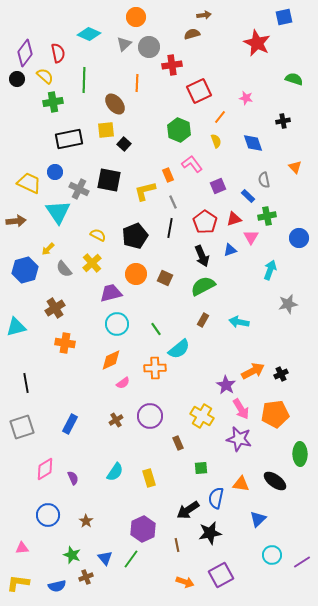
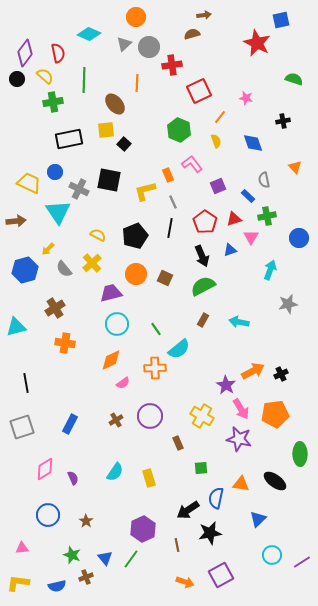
blue square at (284, 17): moved 3 px left, 3 px down
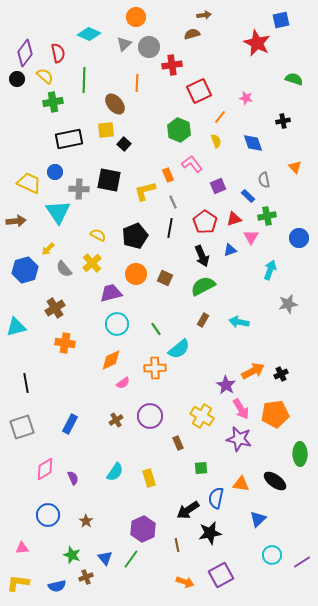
gray cross at (79, 189): rotated 24 degrees counterclockwise
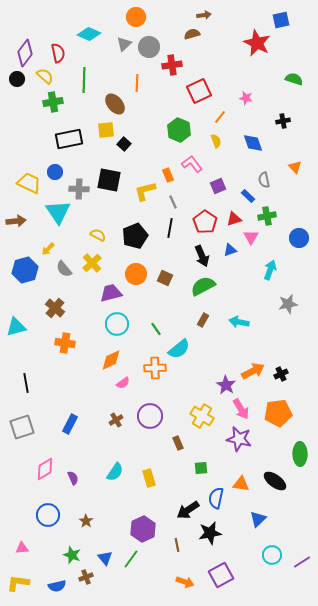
brown cross at (55, 308): rotated 18 degrees counterclockwise
orange pentagon at (275, 414): moved 3 px right, 1 px up
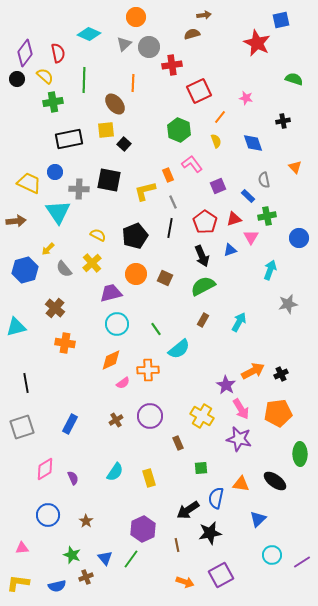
orange line at (137, 83): moved 4 px left
cyan arrow at (239, 322): rotated 108 degrees clockwise
orange cross at (155, 368): moved 7 px left, 2 px down
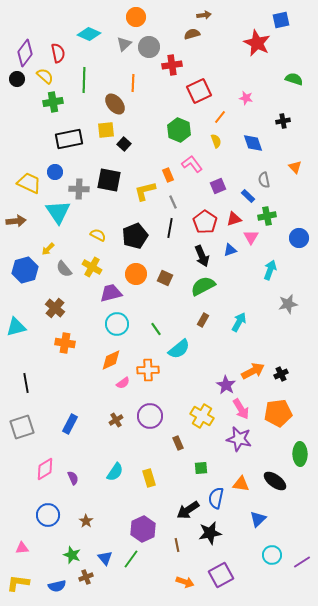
yellow cross at (92, 263): moved 4 px down; rotated 18 degrees counterclockwise
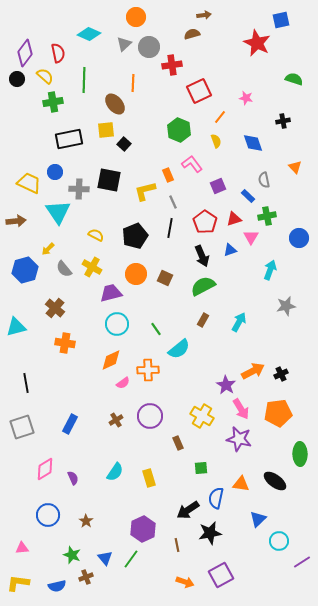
yellow semicircle at (98, 235): moved 2 px left
gray star at (288, 304): moved 2 px left, 2 px down
cyan circle at (272, 555): moved 7 px right, 14 px up
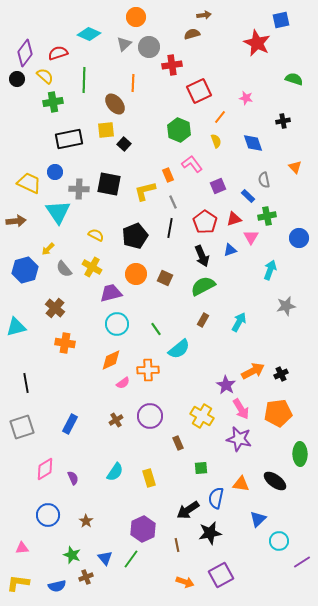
red semicircle at (58, 53): rotated 96 degrees counterclockwise
black square at (109, 180): moved 4 px down
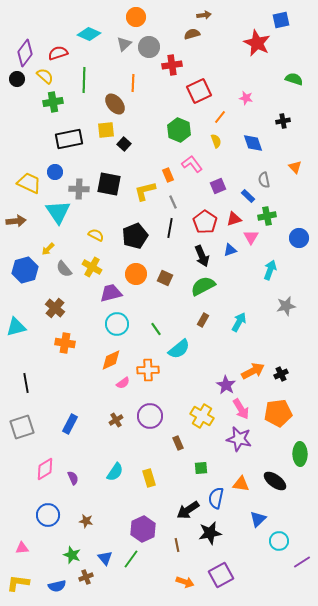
brown star at (86, 521): rotated 24 degrees counterclockwise
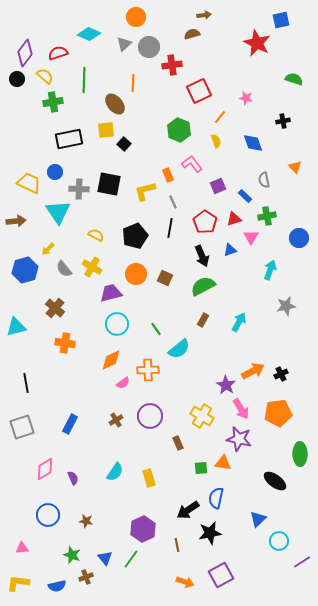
blue rectangle at (248, 196): moved 3 px left
orange triangle at (241, 484): moved 18 px left, 21 px up
